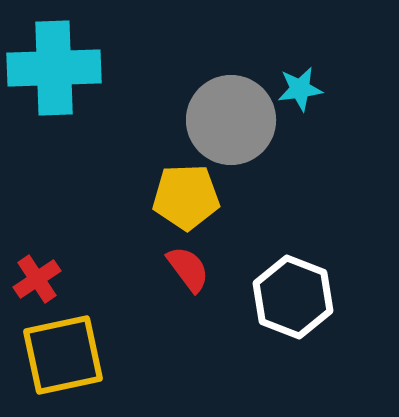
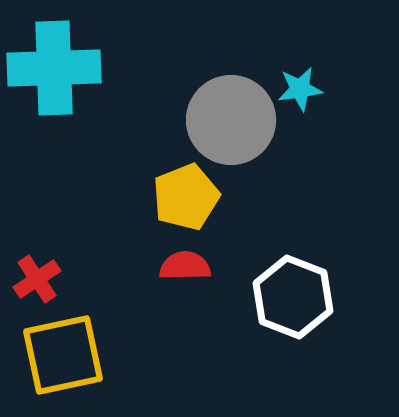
yellow pentagon: rotated 20 degrees counterclockwise
red semicircle: moved 3 px left, 3 px up; rotated 54 degrees counterclockwise
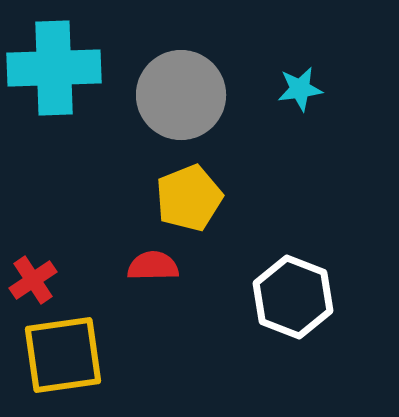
gray circle: moved 50 px left, 25 px up
yellow pentagon: moved 3 px right, 1 px down
red semicircle: moved 32 px left
red cross: moved 4 px left, 1 px down
yellow square: rotated 4 degrees clockwise
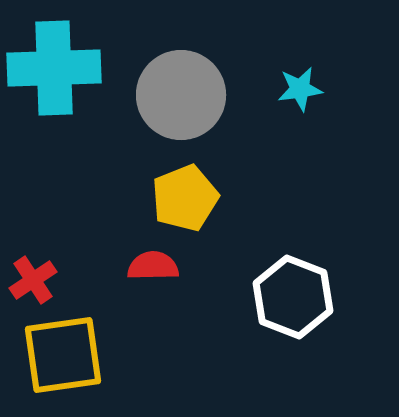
yellow pentagon: moved 4 px left
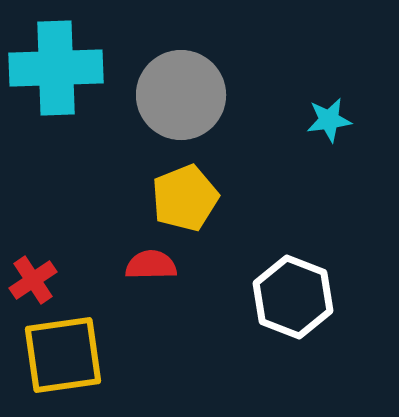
cyan cross: moved 2 px right
cyan star: moved 29 px right, 31 px down
red semicircle: moved 2 px left, 1 px up
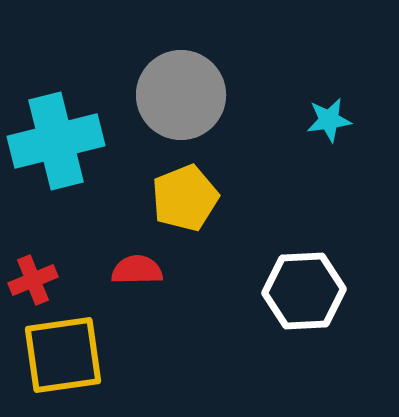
cyan cross: moved 73 px down; rotated 12 degrees counterclockwise
red semicircle: moved 14 px left, 5 px down
red cross: rotated 12 degrees clockwise
white hexagon: moved 11 px right, 6 px up; rotated 24 degrees counterclockwise
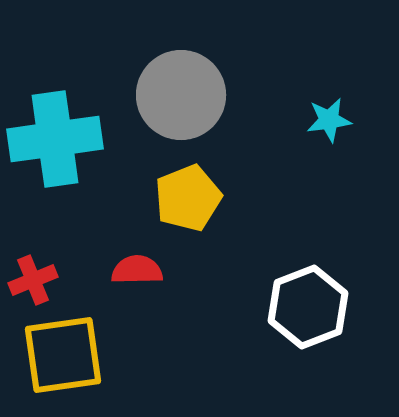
cyan cross: moved 1 px left, 2 px up; rotated 6 degrees clockwise
yellow pentagon: moved 3 px right
white hexagon: moved 4 px right, 16 px down; rotated 18 degrees counterclockwise
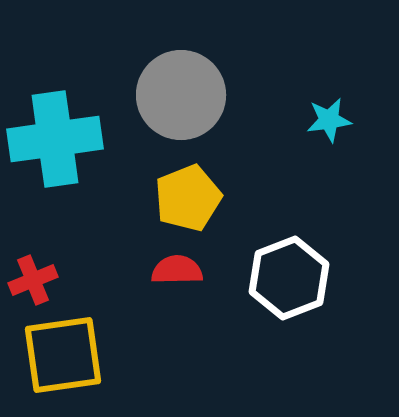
red semicircle: moved 40 px right
white hexagon: moved 19 px left, 29 px up
